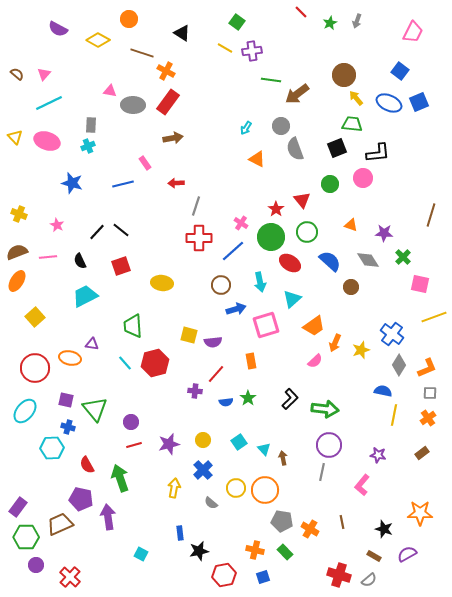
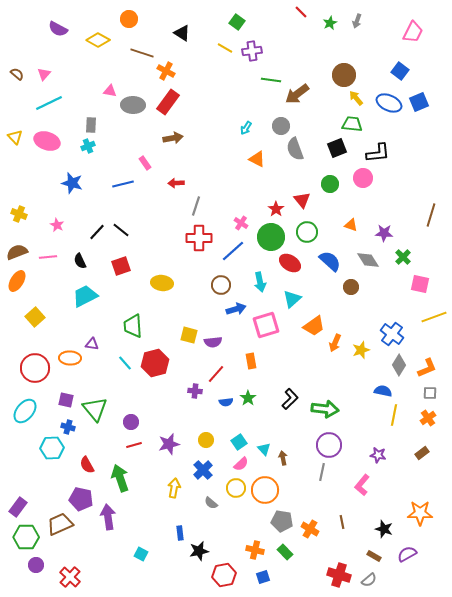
orange ellipse at (70, 358): rotated 10 degrees counterclockwise
pink semicircle at (315, 361): moved 74 px left, 103 px down
yellow circle at (203, 440): moved 3 px right
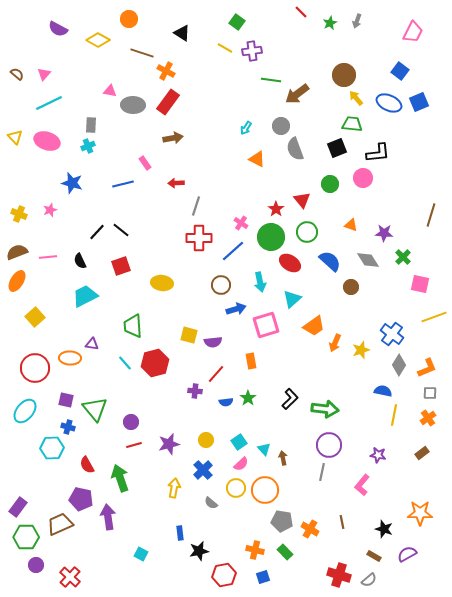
pink star at (57, 225): moved 7 px left, 15 px up; rotated 24 degrees clockwise
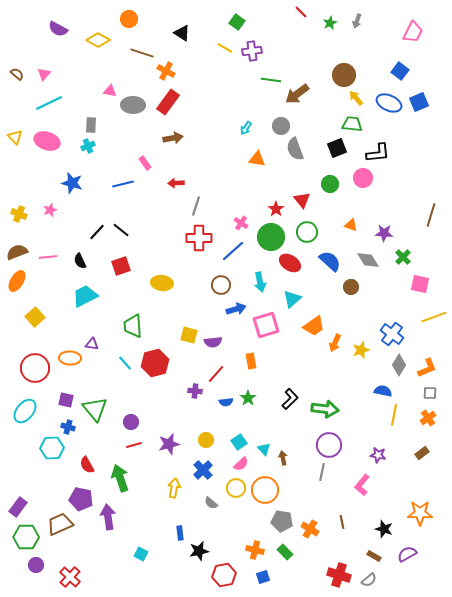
orange triangle at (257, 159): rotated 18 degrees counterclockwise
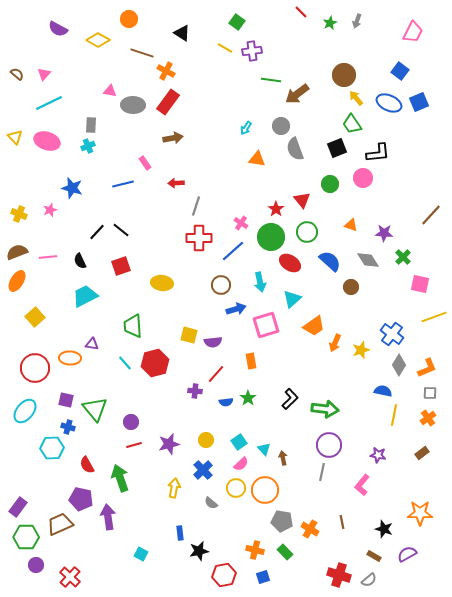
green trapezoid at (352, 124): rotated 130 degrees counterclockwise
blue star at (72, 183): moved 5 px down
brown line at (431, 215): rotated 25 degrees clockwise
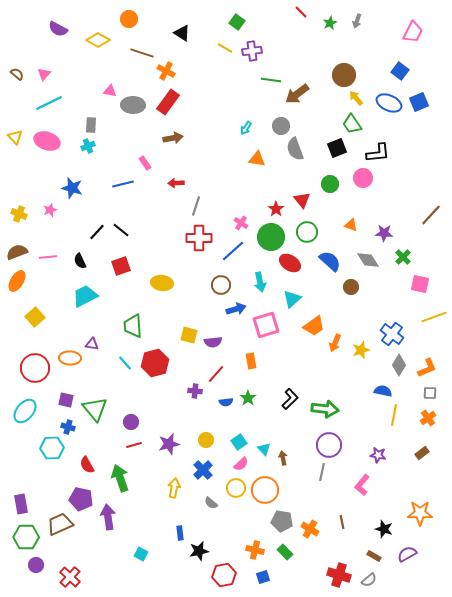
purple rectangle at (18, 507): moved 3 px right, 3 px up; rotated 48 degrees counterclockwise
